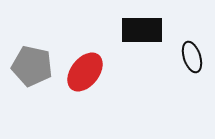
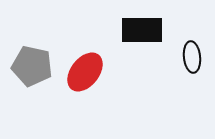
black ellipse: rotated 12 degrees clockwise
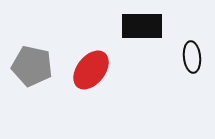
black rectangle: moved 4 px up
red ellipse: moved 6 px right, 2 px up
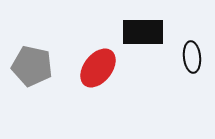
black rectangle: moved 1 px right, 6 px down
red ellipse: moved 7 px right, 2 px up
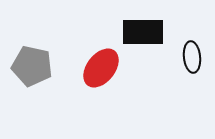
red ellipse: moved 3 px right
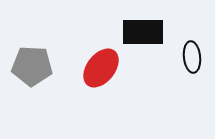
gray pentagon: rotated 9 degrees counterclockwise
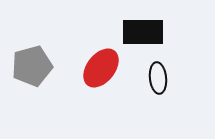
black ellipse: moved 34 px left, 21 px down
gray pentagon: rotated 18 degrees counterclockwise
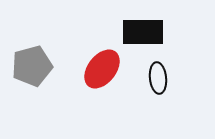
red ellipse: moved 1 px right, 1 px down
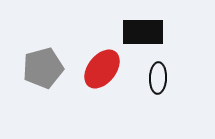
gray pentagon: moved 11 px right, 2 px down
black ellipse: rotated 8 degrees clockwise
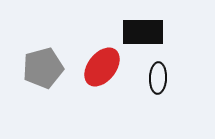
red ellipse: moved 2 px up
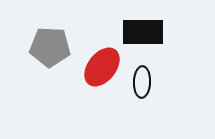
gray pentagon: moved 7 px right, 21 px up; rotated 18 degrees clockwise
black ellipse: moved 16 px left, 4 px down
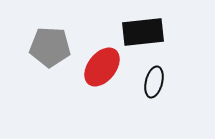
black rectangle: rotated 6 degrees counterclockwise
black ellipse: moved 12 px right; rotated 12 degrees clockwise
